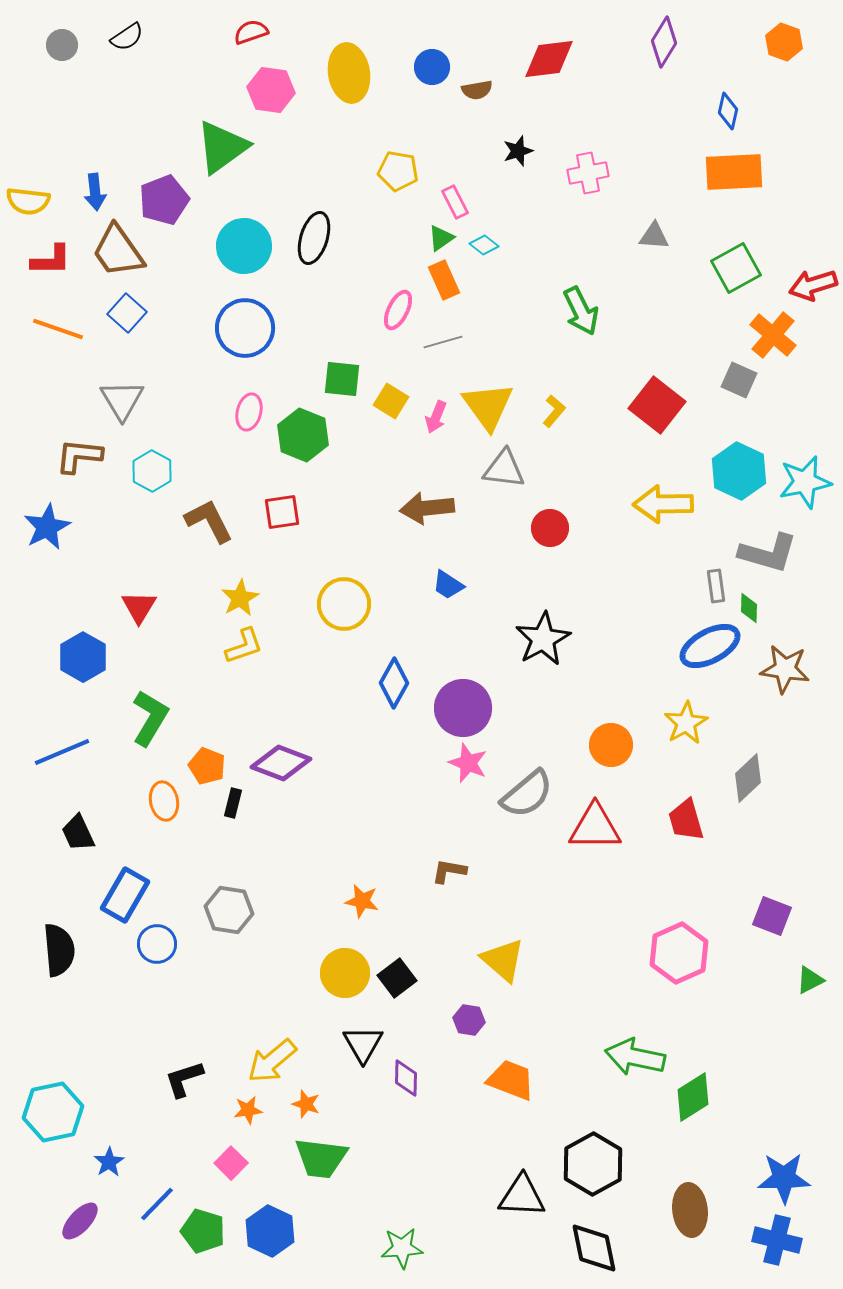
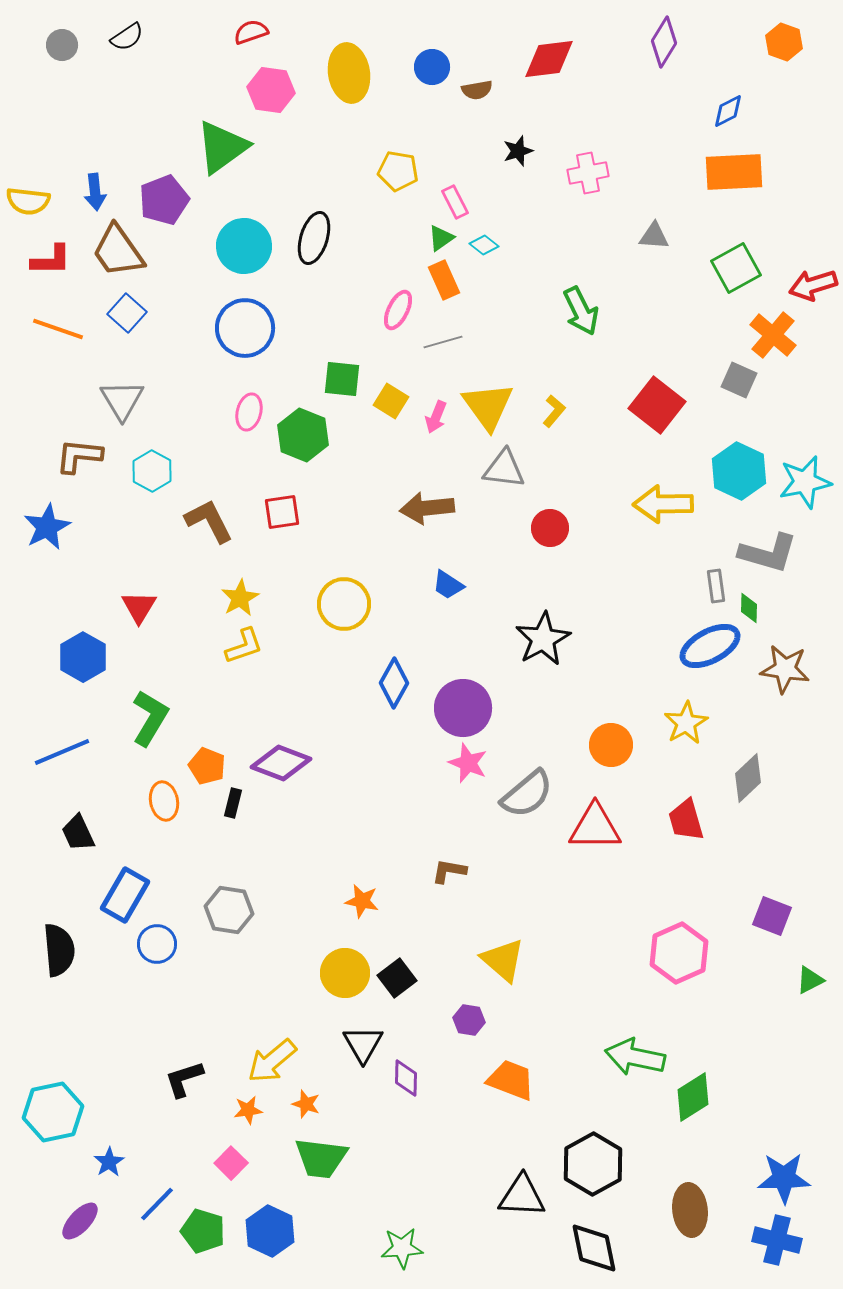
blue diamond at (728, 111): rotated 51 degrees clockwise
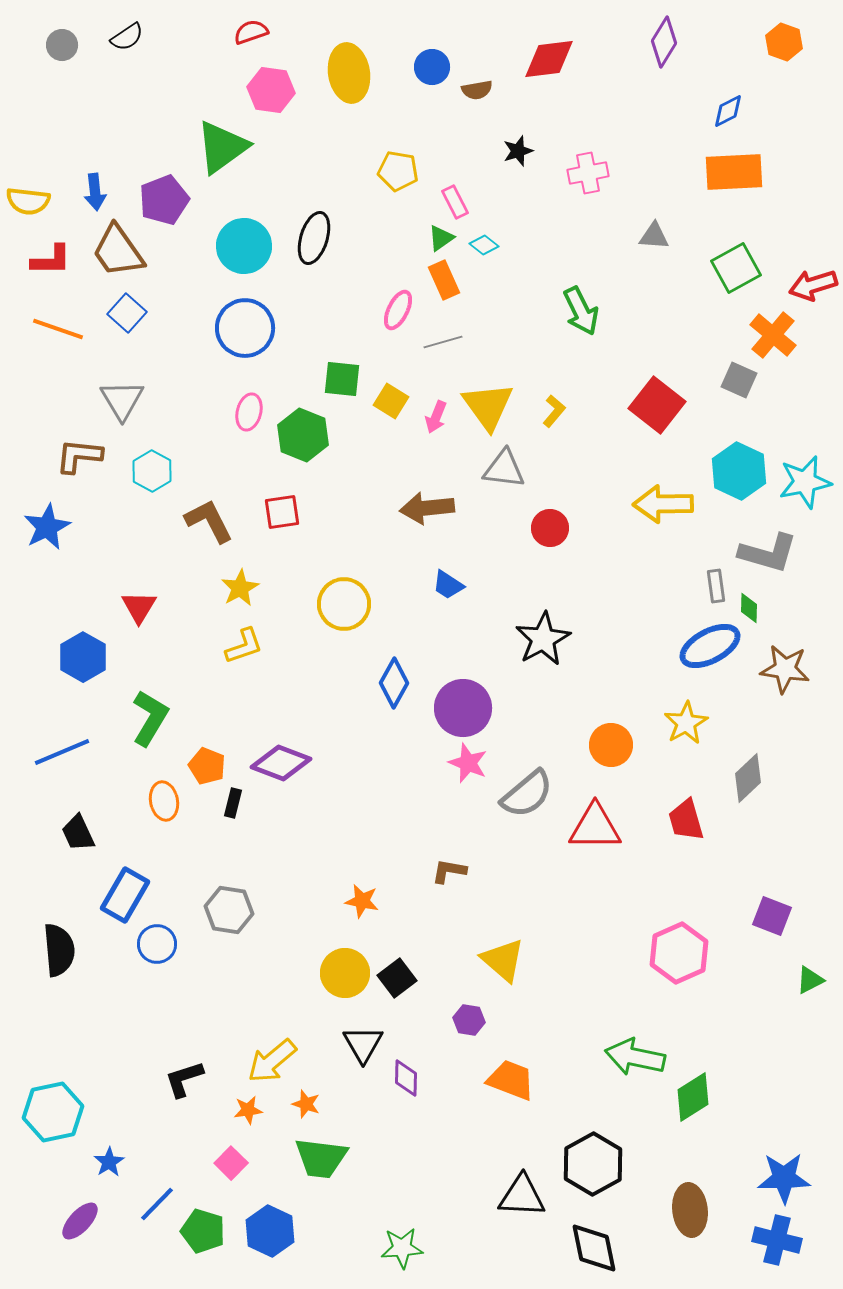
yellow star at (240, 598): moved 10 px up
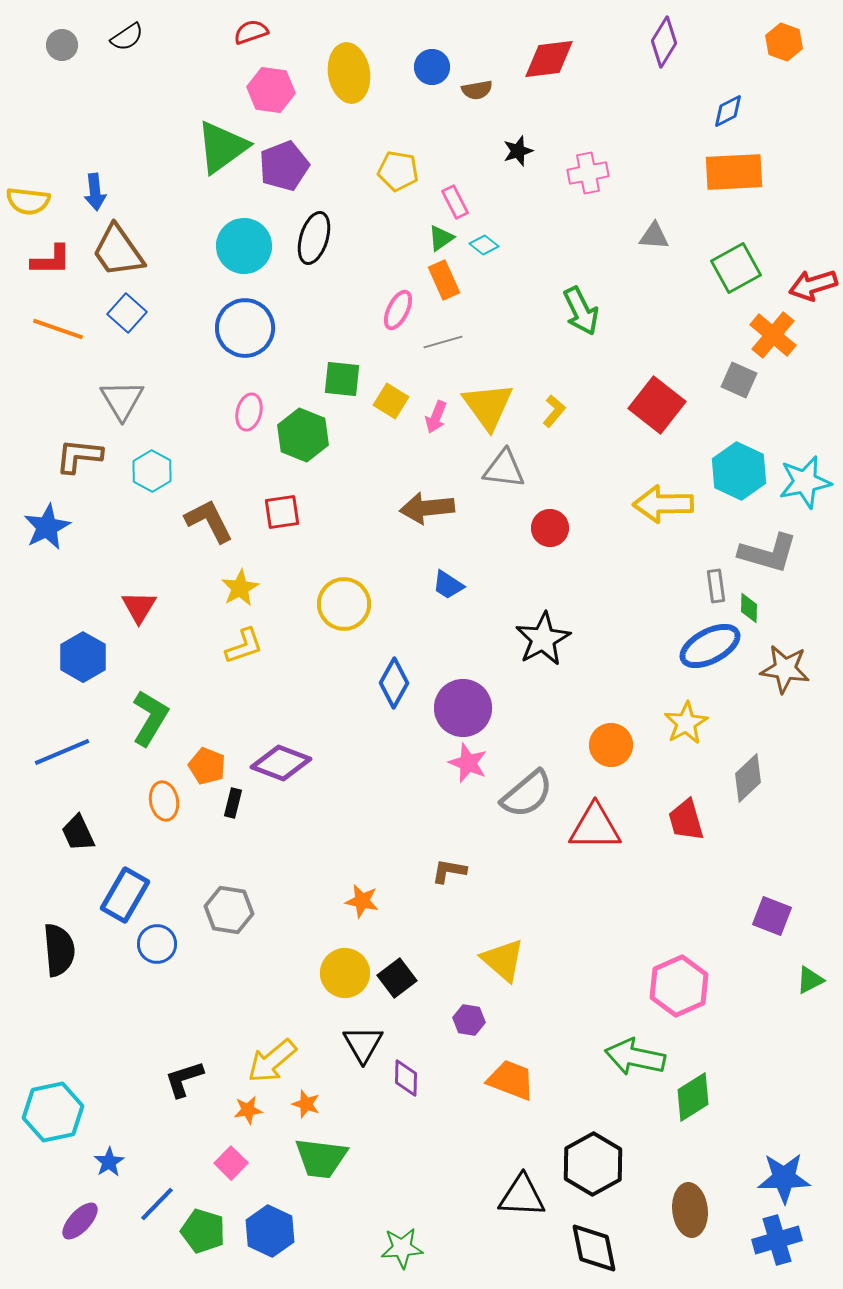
purple pentagon at (164, 200): moved 120 px right, 34 px up
pink hexagon at (679, 953): moved 33 px down
blue cross at (777, 1240): rotated 30 degrees counterclockwise
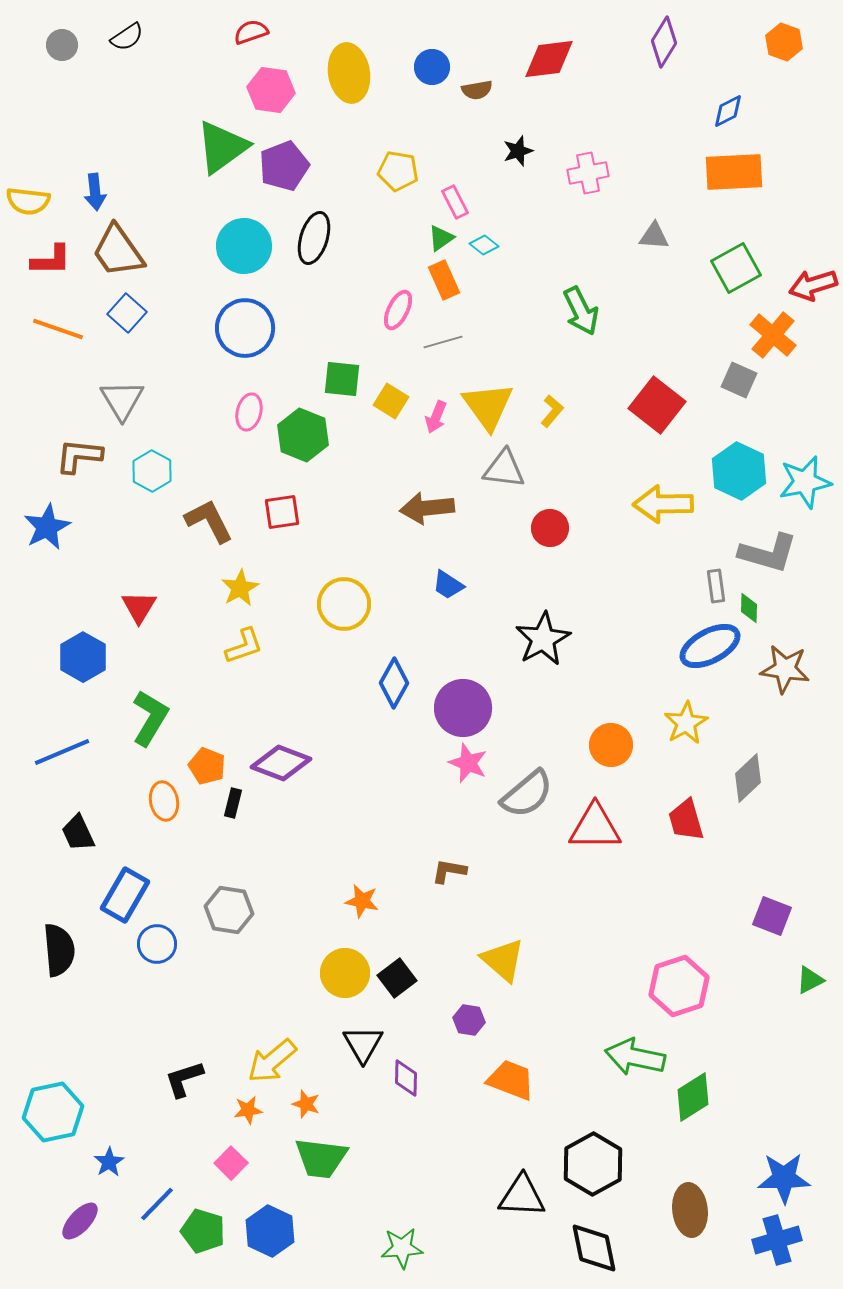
yellow L-shape at (554, 411): moved 2 px left
pink hexagon at (679, 986): rotated 6 degrees clockwise
